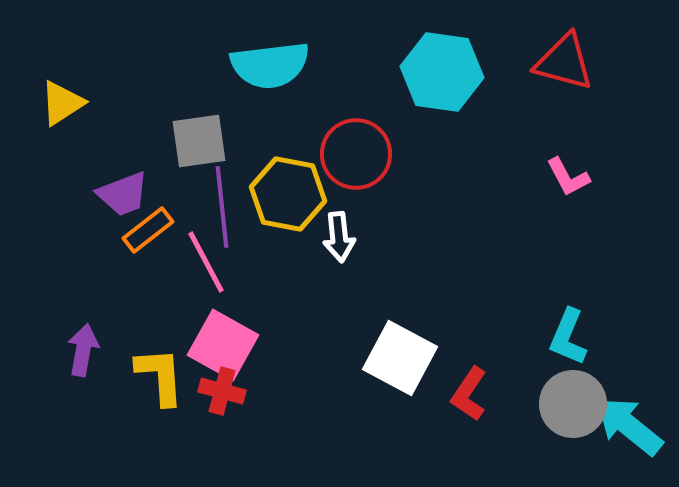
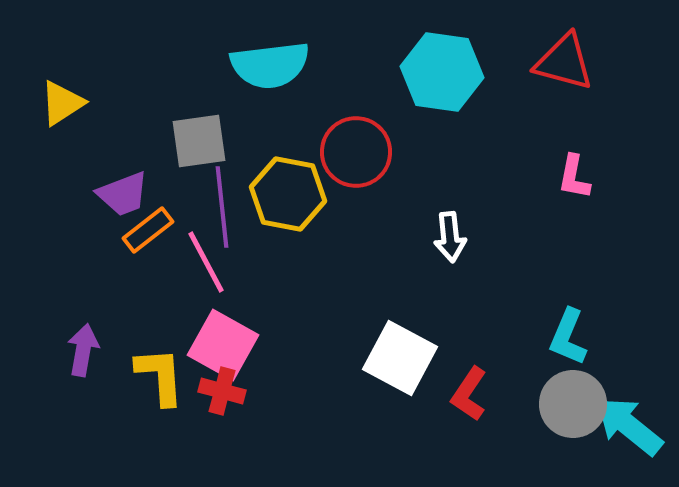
red circle: moved 2 px up
pink L-shape: moved 6 px right; rotated 39 degrees clockwise
white arrow: moved 111 px right
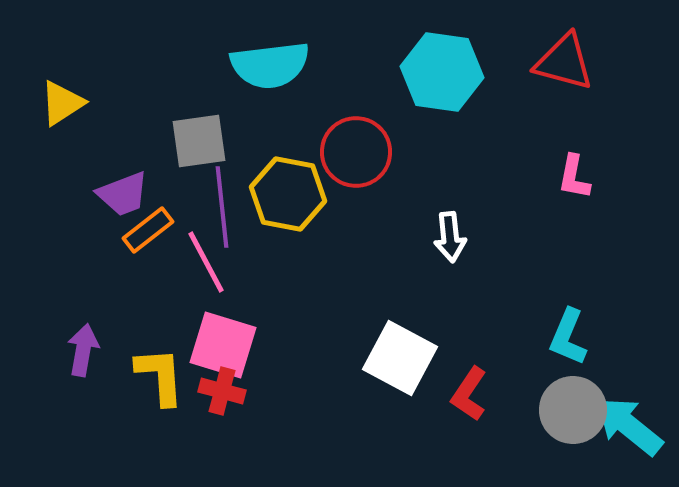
pink square: rotated 12 degrees counterclockwise
gray circle: moved 6 px down
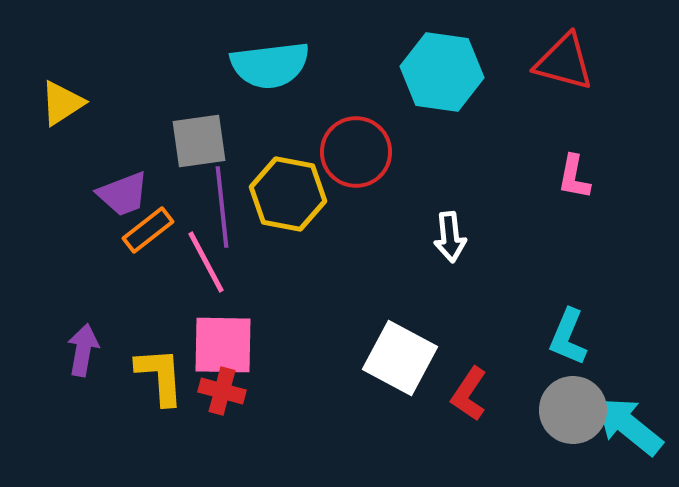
pink square: rotated 16 degrees counterclockwise
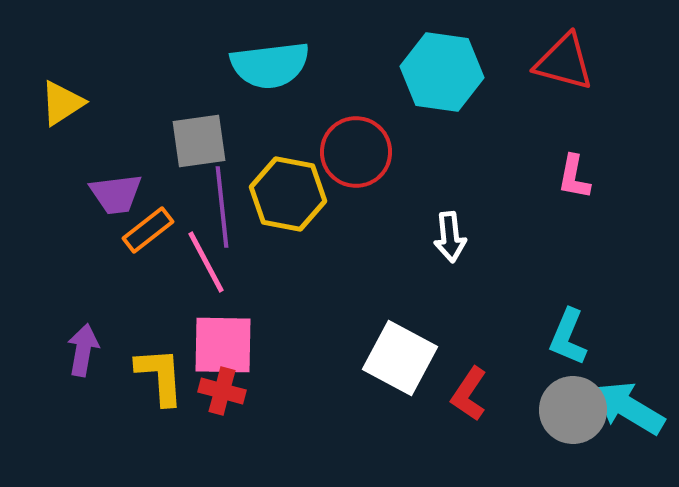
purple trapezoid: moved 7 px left; rotated 14 degrees clockwise
cyan arrow: moved 18 px up; rotated 8 degrees counterclockwise
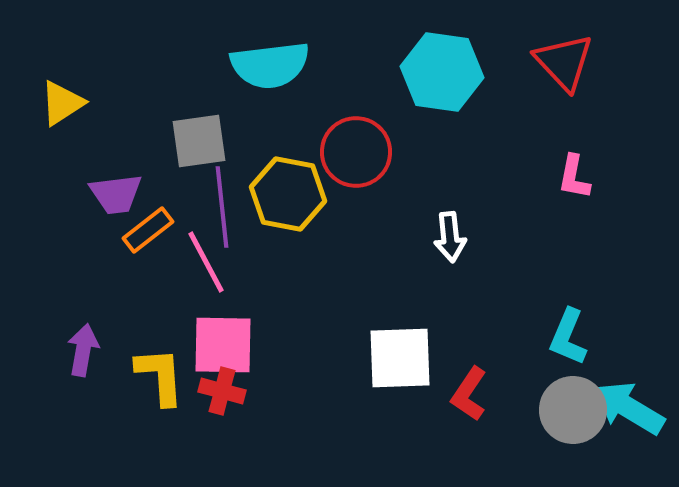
red triangle: rotated 32 degrees clockwise
white square: rotated 30 degrees counterclockwise
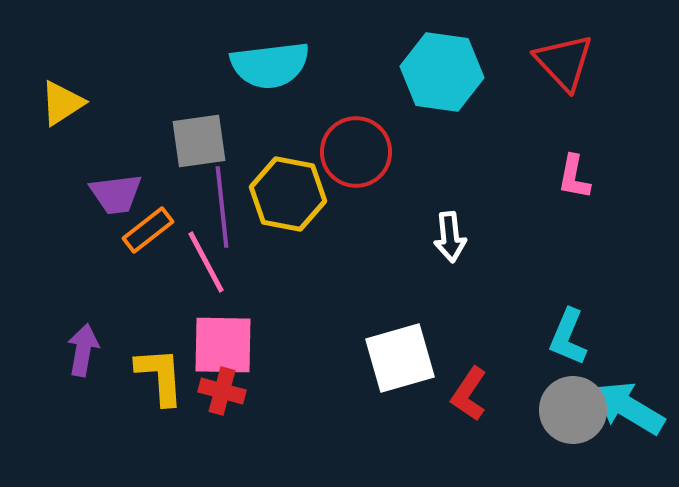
white square: rotated 14 degrees counterclockwise
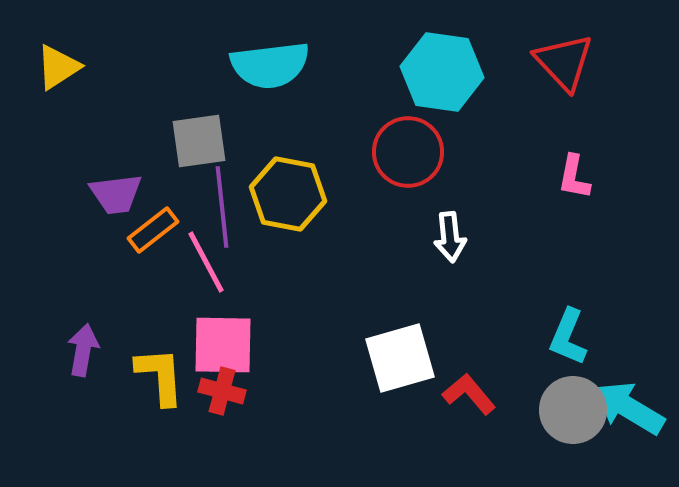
yellow triangle: moved 4 px left, 36 px up
red circle: moved 52 px right
orange rectangle: moved 5 px right
red L-shape: rotated 106 degrees clockwise
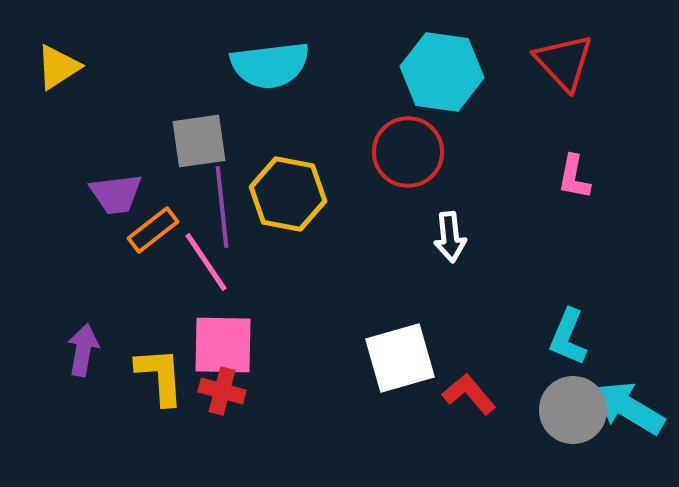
pink line: rotated 6 degrees counterclockwise
